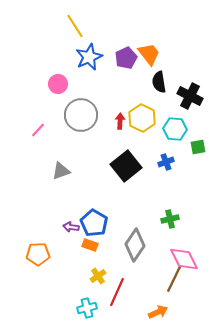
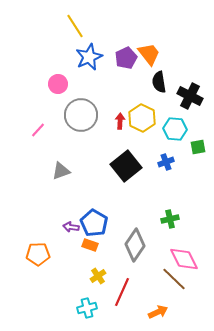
brown line: rotated 72 degrees counterclockwise
red line: moved 5 px right
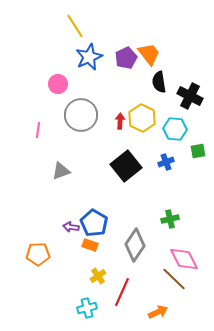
pink line: rotated 35 degrees counterclockwise
green square: moved 4 px down
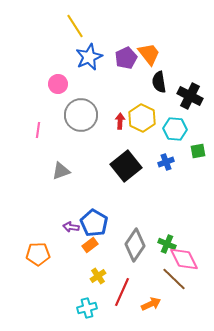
green cross: moved 3 px left, 25 px down; rotated 36 degrees clockwise
orange rectangle: rotated 56 degrees counterclockwise
orange arrow: moved 7 px left, 8 px up
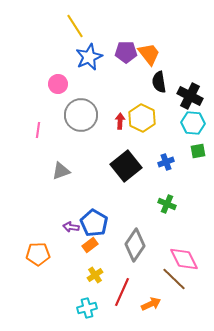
purple pentagon: moved 6 px up; rotated 25 degrees clockwise
cyan hexagon: moved 18 px right, 6 px up
green cross: moved 40 px up
yellow cross: moved 3 px left, 1 px up
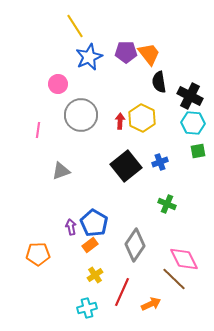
blue cross: moved 6 px left
purple arrow: rotated 70 degrees clockwise
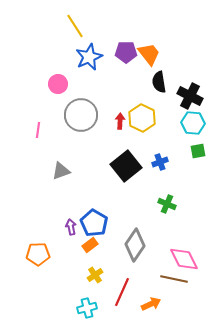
brown line: rotated 32 degrees counterclockwise
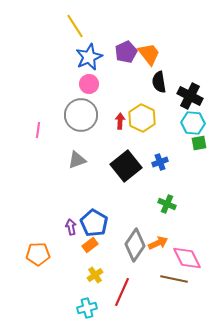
purple pentagon: rotated 25 degrees counterclockwise
pink circle: moved 31 px right
green square: moved 1 px right, 8 px up
gray triangle: moved 16 px right, 11 px up
pink diamond: moved 3 px right, 1 px up
orange arrow: moved 7 px right, 61 px up
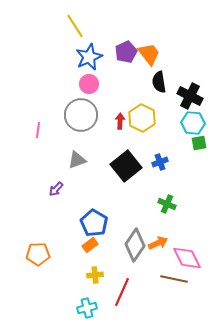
purple arrow: moved 15 px left, 38 px up; rotated 126 degrees counterclockwise
yellow cross: rotated 28 degrees clockwise
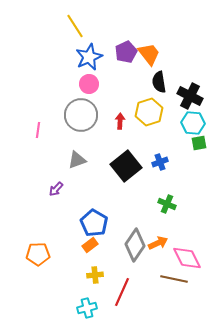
yellow hexagon: moved 7 px right, 6 px up; rotated 16 degrees clockwise
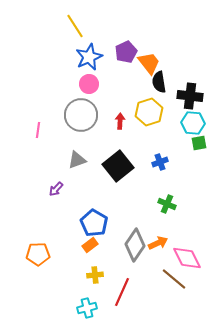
orange trapezoid: moved 9 px down
black cross: rotated 20 degrees counterclockwise
black square: moved 8 px left
brown line: rotated 28 degrees clockwise
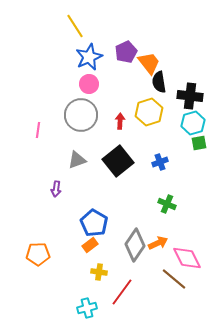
cyan hexagon: rotated 20 degrees counterclockwise
black square: moved 5 px up
purple arrow: rotated 35 degrees counterclockwise
yellow cross: moved 4 px right, 3 px up; rotated 14 degrees clockwise
red line: rotated 12 degrees clockwise
